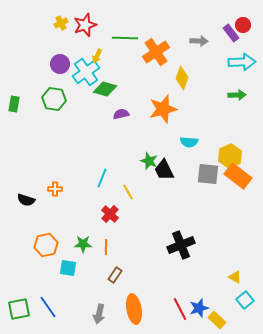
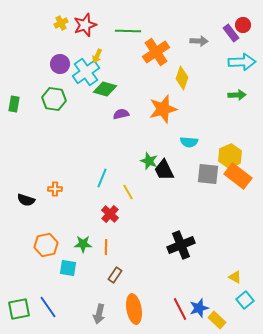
green line at (125, 38): moved 3 px right, 7 px up
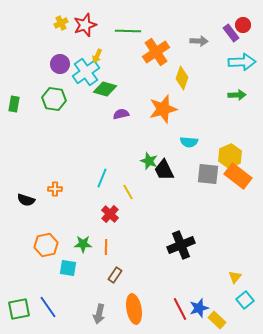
yellow triangle at (235, 277): rotated 40 degrees clockwise
